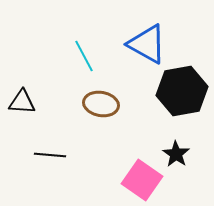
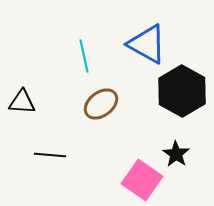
cyan line: rotated 16 degrees clockwise
black hexagon: rotated 21 degrees counterclockwise
brown ellipse: rotated 48 degrees counterclockwise
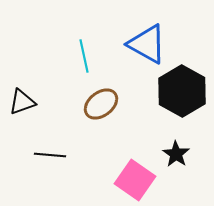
black triangle: rotated 24 degrees counterclockwise
pink square: moved 7 px left
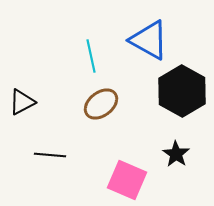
blue triangle: moved 2 px right, 4 px up
cyan line: moved 7 px right
black triangle: rotated 8 degrees counterclockwise
pink square: moved 8 px left; rotated 12 degrees counterclockwise
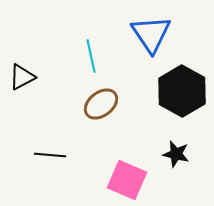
blue triangle: moved 2 px right, 6 px up; rotated 27 degrees clockwise
black triangle: moved 25 px up
black star: rotated 20 degrees counterclockwise
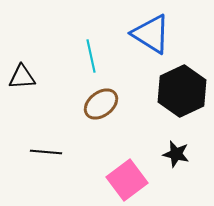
blue triangle: rotated 24 degrees counterclockwise
black triangle: rotated 24 degrees clockwise
black hexagon: rotated 6 degrees clockwise
black line: moved 4 px left, 3 px up
pink square: rotated 30 degrees clockwise
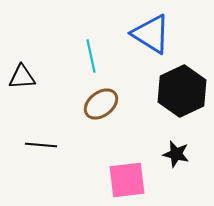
black line: moved 5 px left, 7 px up
pink square: rotated 30 degrees clockwise
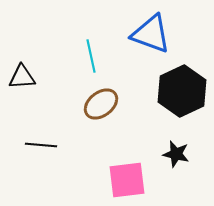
blue triangle: rotated 12 degrees counterclockwise
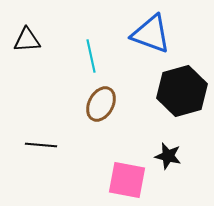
black triangle: moved 5 px right, 37 px up
black hexagon: rotated 9 degrees clockwise
brown ellipse: rotated 24 degrees counterclockwise
black star: moved 8 px left, 2 px down
pink square: rotated 18 degrees clockwise
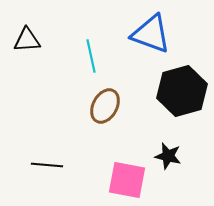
brown ellipse: moved 4 px right, 2 px down
black line: moved 6 px right, 20 px down
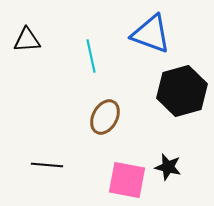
brown ellipse: moved 11 px down
black star: moved 11 px down
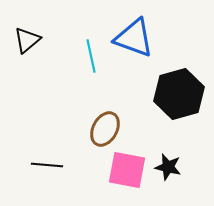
blue triangle: moved 17 px left, 4 px down
black triangle: rotated 36 degrees counterclockwise
black hexagon: moved 3 px left, 3 px down
brown ellipse: moved 12 px down
pink square: moved 10 px up
